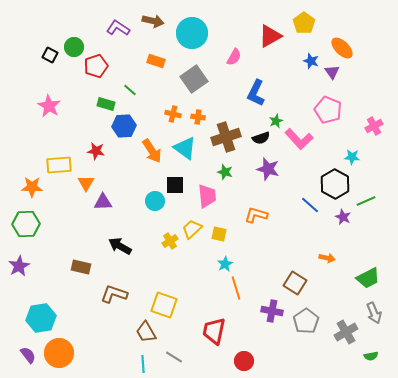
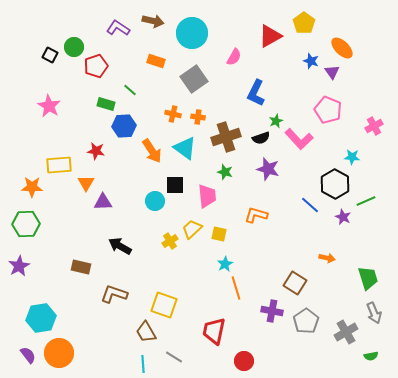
green trapezoid at (368, 278): rotated 80 degrees counterclockwise
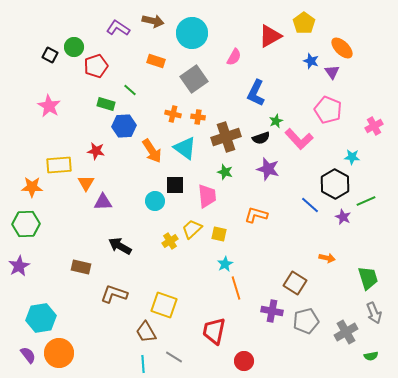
gray pentagon at (306, 321): rotated 20 degrees clockwise
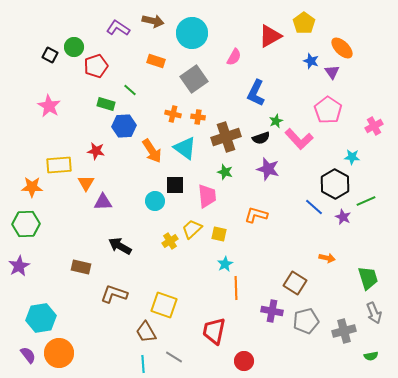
pink pentagon at (328, 110): rotated 12 degrees clockwise
blue line at (310, 205): moved 4 px right, 2 px down
orange line at (236, 288): rotated 15 degrees clockwise
gray cross at (346, 332): moved 2 px left, 1 px up; rotated 15 degrees clockwise
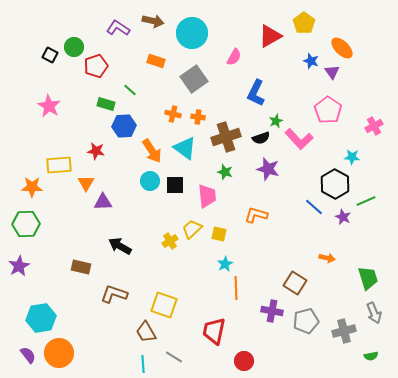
cyan circle at (155, 201): moved 5 px left, 20 px up
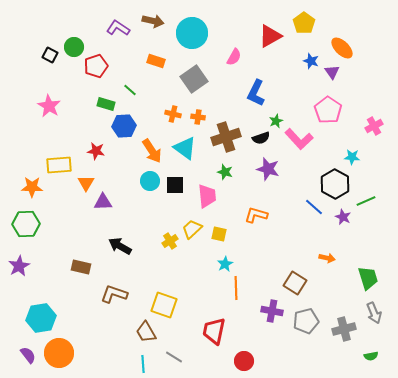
gray cross at (344, 331): moved 2 px up
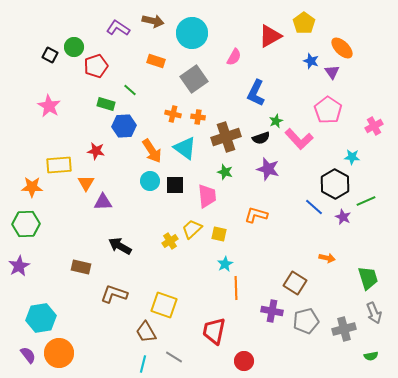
cyan line at (143, 364): rotated 18 degrees clockwise
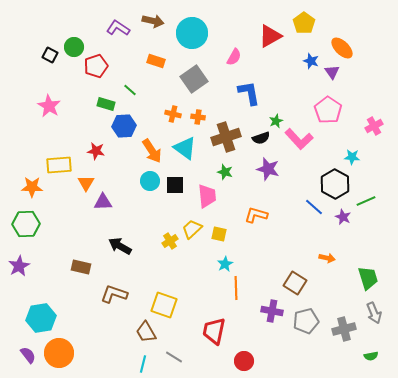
blue L-shape at (256, 93): moved 7 px left; rotated 144 degrees clockwise
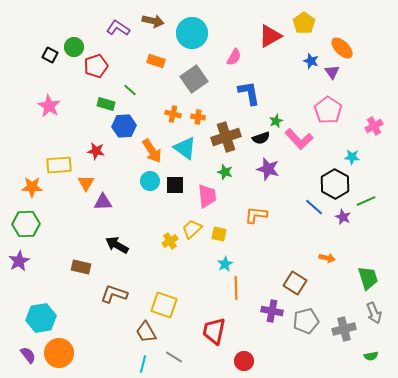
orange L-shape at (256, 215): rotated 10 degrees counterclockwise
black arrow at (120, 246): moved 3 px left, 1 px up
purple star at (19, 266): moved 5 px up
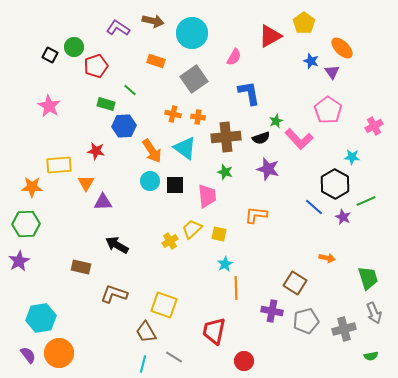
brown cross at (226, 137): rotated 12 degrees clockwise
